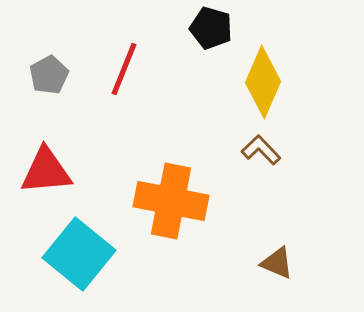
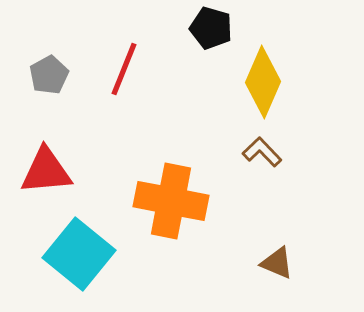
brown L-shape: moved 1 px right, 2 px down
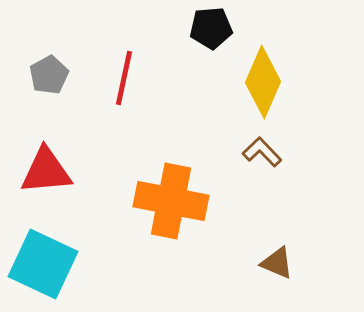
black pentagon: rotated 21 degrees counterclockwise
red line: moved 9 px down; rotated 10 degrees counterclockwise
cyan square: moved 36 px left, 10 px down; rotated 14 degrees counterclockwise
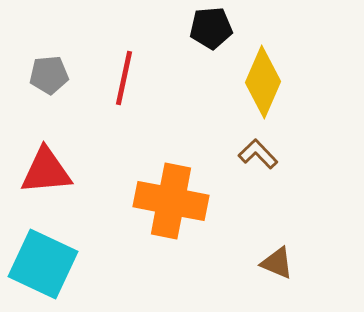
gray pentagon: rotated 24 degrees clockwise
brown L-shape: moved 4 px left, 2 px down
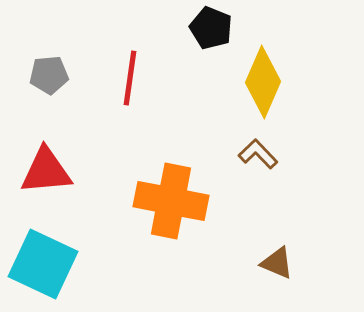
black pentagon: rotated 27 degrees clockwise
red line: moved 6 px right; rotated 4 degrees counterclockwise
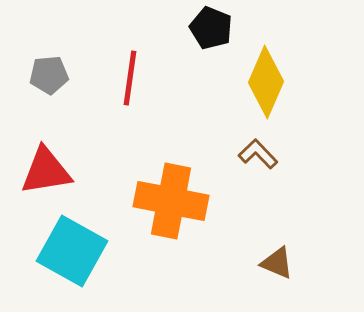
yellow diamond: moved 3 px right
red triangle: rotated 4 degrees counterclockwise
cyan square: moved 29 px right, 13 px up; rotated 4 degrees clockwise
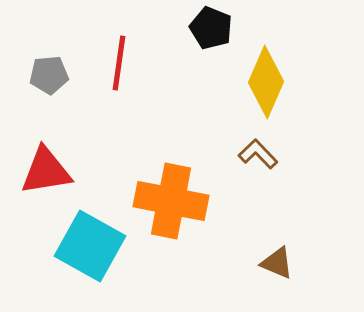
red line: moved 11 px left, 15 px up
cyan square: moved 18 px right, 5 px up
